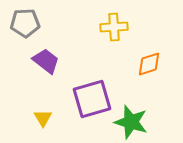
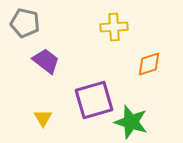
gray pentagon: rotated 16 degrees clockwise
purple square: moved 2 px right, 1 px down
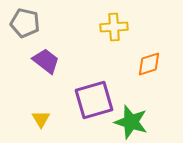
yellow triangle: moved 2 px left, 1 px down
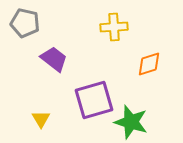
purple trapezoid: moved 8 px right, 2 px up
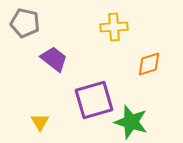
yellow triangle: moved 1 px left, 3 px down
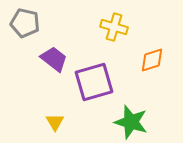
yellow cross: rotated 20 degrees clockwise
orange diamond: moved 3 px right, 4 px up
purple square: moved 18 px up
yellow triangle: moved 15 px right
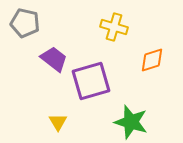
purple square: moved 3 px left, 1 px up
yellow triangle: moved 3 px right
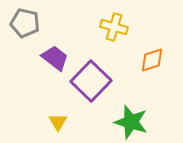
purple trapezoid: moved 1 px right, 1 px up
purple square: rotated 30 degrees counterclockwise
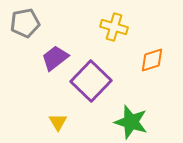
gray pentagon: rotated 24 degrees counterclockwise
purple trapezoid: rotated 76 degrees counterclockwise
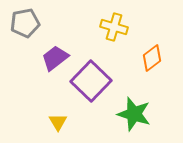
orange diamond: moved 2 px up; rotated 20 degrees counterclockwise
green star: moved 3 px right, 8 px up
